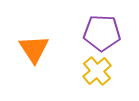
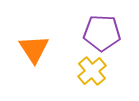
yellow cross: moved 5 px left
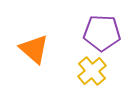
orange triangle: rotated 16 degrees counterclockwise
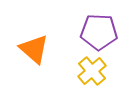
purple pentagon: moved 3 px left, 1 px up
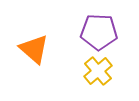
yellow cross: moved 6 px right
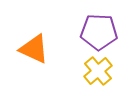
orange triangle: rotated 16 degrees counterclockwise
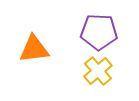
orange triangle: rotated 32 degrees counterclockwise
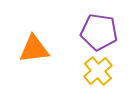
purple pentagon: rotated 6 degrees clockwise
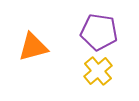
orange triangle: moved 1 px left, 2 px up; rotated 8 degrees counterclockwise
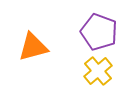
purple pentagon: rotated 12 degrees clockwise
